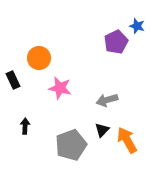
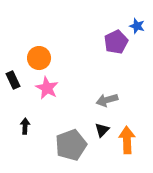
pink star: moved 13 px left; rotated 15 degrees clockwise
orange arrow: rotated 28 degrees clockwise
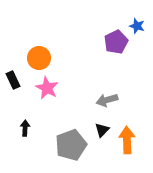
black arrow: moved 2 px down
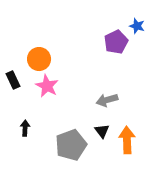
orange circle: moved 1 px down
pink star: moved 2 px up
black triangle: moved 1 px down; rotated 21 degrees counterclockwise
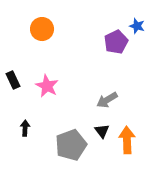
orange circle: moved 3 px right, 30 px up
gray arrow: rotated 15 degrees counterclockwise
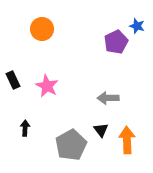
gray arrow: moved 1 px right, 2 px up; rotated 30 degrees clockwise
black triangle: moved 1 px left, 1 px up
gray pentagon: rotated 8 degrees counterclockwise
